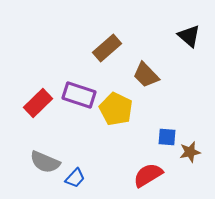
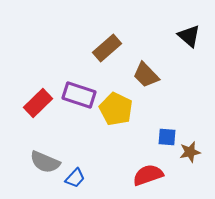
red semicircle: rotated 12 degrees clockwise
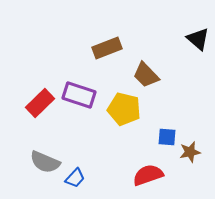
black triangle: moved 9 px right, 3 px down
brown rectangle: rotated 20 degrees clockwise
red rectangle: moved 2 px right
yellow pentagon: moved 8 px right; rotated 12 degrees counterclockwise
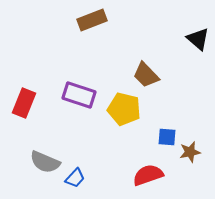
brown rectangle: moved 15 px left, 28 px up
red rectangle: moved 16 px left; rotated 24 degrees counterclockwise
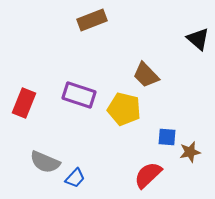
red semicircle: rotated 24 degrees counterclockwise
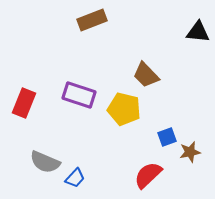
black triangle: moved 7 px up; rotated 35 degrees counterclockwise
blue square: rotated 24 degrees counterclockwise
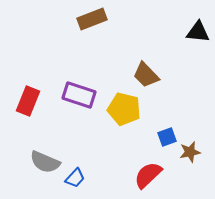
brown rectangle: moved 1 px up
red rectangle: moved 4 px right, 2 px up
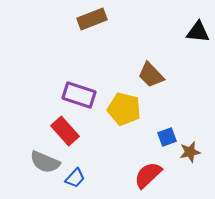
brown trapezoid: moved 5 px right
red rectangle: moved 37 px right, 30 px down; rotated 64 degrees counterclockwise
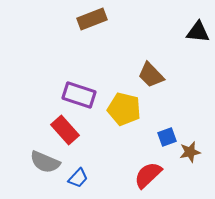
red rectangle: moved 1 px up
blue trapezoid: moved 3 px right
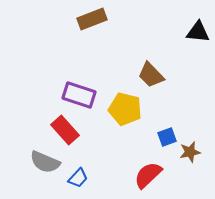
yellow pentagon: moved 1 px right
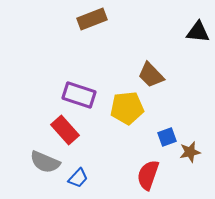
yellow pentagon: moved 2 px right, 1 px up; rotated 20 degrees counterclockwise
red semicircle: rotated 28 degrees counterclockwise
